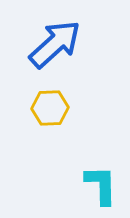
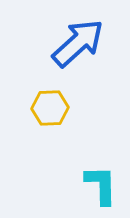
blue arrow: moved 23 px right, 1 px up
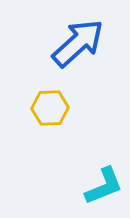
cyan L-shape: moved 3 px right, 1 px down; rotated 69 degrees clockwise
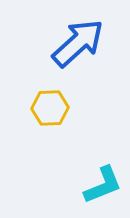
cyan L-shape: moved 1 px left, 1 px up
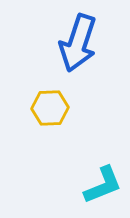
blue arrow: rotated 150 degrees clockwise
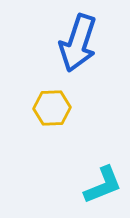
yellow hexagon: moved 2 px right
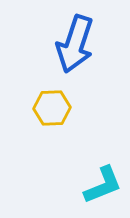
blue arrow: moved 3 px left, 1 px down
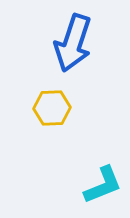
blue arrow: moved 2 px left, 1 px up
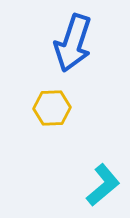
cyan L-shape: rotated 18 degrees counterclockwise
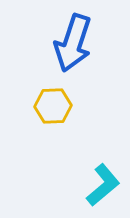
yellow hexagon: moved 1 px right, 2 px up
